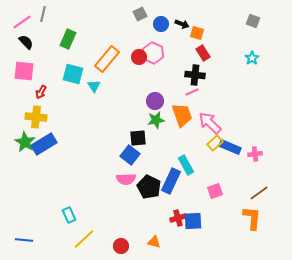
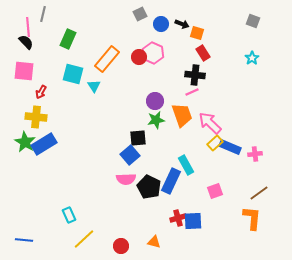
pink line at (22, 22): moved 6 px right, 5 px down; rotated 60 degrees counterclockwise
blue square at (130, 155): rotated 12 degrees clockwise
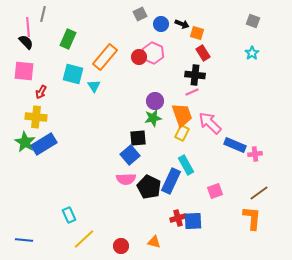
cyan star at (252, 58): moved 5 px up
orange rectangle at (107, 59): moved 2 px left, 2 px up
green star at (156, 120): moved 3 px left, 2 px up
yellow rectangle at (215, 143): moved 33 px left, 10 px up; rotated 21 degrees counterclockwise
blue rectangle at (230, 147): moved 5 px right, 2 px up
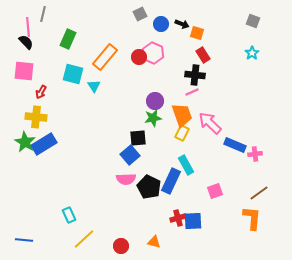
red rectangle at (203, 53): moved 2 px down
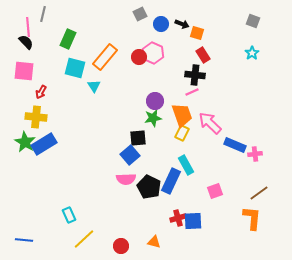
cyan square at (73, 74): moved 2 px right, 6 px up
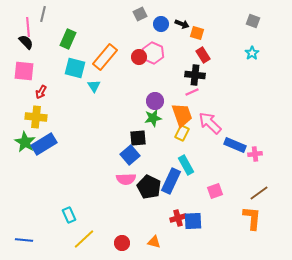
red circle at (121, 246): moved 1 px right, 3 px up
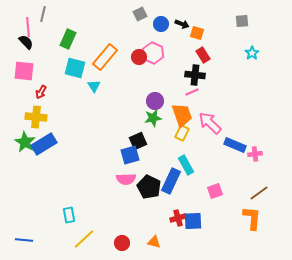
gray square at (253, 21): moved 11 px left; rotated 24 degrees counterclockwise
black square at (138, 138): moved 3 px down; rotated 18 degrees counterclockwise
blue square at (130, 155): rotated 24 degrees clockwise
cyan rectangle at (69, 215): rotated 14 degrees clockwise
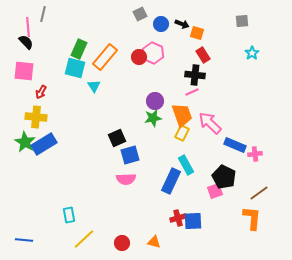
green rectangle at (68, 39): moved 11 px right, 10 px down
black square at (138, 141): moved 21 px left, 3 px up
black pentagon at (149, 187): moved 75 px right, 10 px up
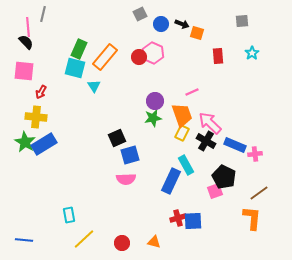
red rectangle at (203, 55): moved 15 px right, 1 px down; rotated 28 degrees clockwise
black cross at (195, 75): moved 11 px right, 66 px down; rotated 24 degrees clockwise
